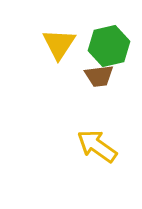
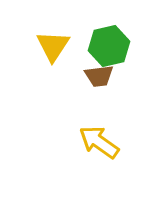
yellow triangle: moved 6 px left, 2 px down
yellow arrow: moved 2 px right, 4 px up
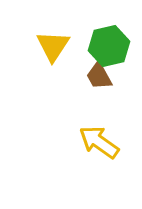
brown trapezoid: rotated 68 degrees clockwise
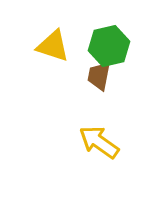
yellow triangle: rotated 45 degrees counterclockwise
brown trapezoid: rotated 40 degrees clockwise
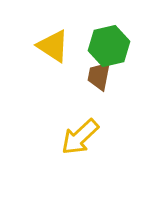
yellow triangle: rotated 15 degrees clockwise
yellow arrow: moved 19 px left, 5 px up; rotated 78 degrees counterclockwise
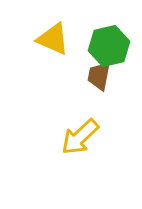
yellow triangle: moved 7 px up; rotated 9 degrees counterclockwise
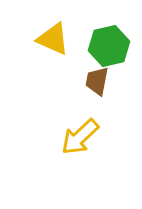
brown trapezoid: moved 2 px left, 5 px down
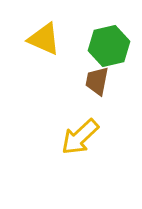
yellow triangle: moved 9 px left
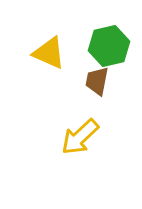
yellow triangle: moved 5 px right, 14 px down
